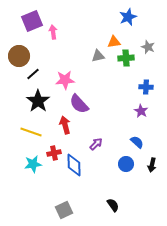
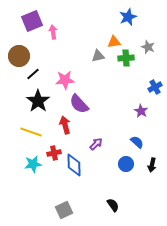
blue cross: moved 9 px right; rotated 32 degrees counterclockwise
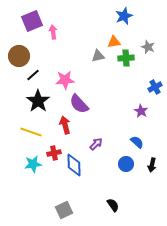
blue star: moved 4 px left, 1 px up
black line: moved 1 px down
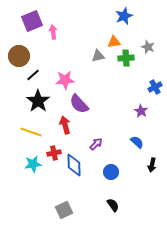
blue circle: moved 15 px left, 8 px down
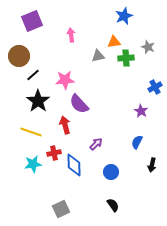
pink arrow: moved 18 px right, 3 px down
blue semicircle: rotated 104 degrees counterclockwise
gray square: moved 3 px left, 1 px up
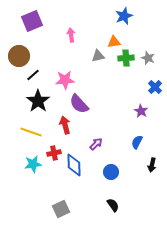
gray star: moved 11 px down
blue cross: rotated 16 degrees counterclockwise
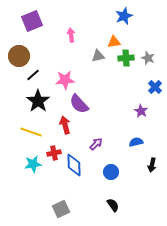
blue semicircle: moved 1 px left; rotated 48 degrees clockwise
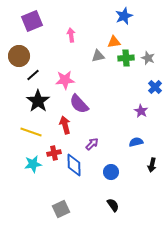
purple arrow: moved 4 px left
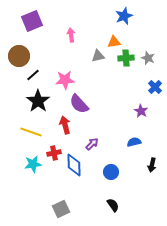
blue semicircle: moved 2 px left
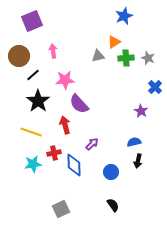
pink arrow: moved 18 px left, 16 px down
orange triangle: rotated 24 degrees counterclockwise
black arrow: moved 14 px left, 4 px up
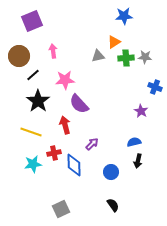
blue star: rotated 18 degrees clockwise
gray star: moved 3 px left, 1 px up; rotated 16 degrees counterclockwise
blue cross: rotated 24 degrees counterclockwise
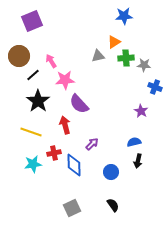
pink arrow: moved 2 px left, 10 px down; rotated 24 degrees counterclockwise
gray star: moved 1 px left, 8 px down
gray square: moved 11 px right, 1 px up
